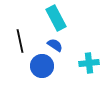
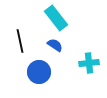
cyan rectangle: rotated 10 degrees counterclockwise
blue circle: moved 3 px left, 6 px down
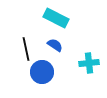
cyan rectangle: rotated 25 degrees counterclockwise
black line: moved 6 px right, 8 px down
blue circle: moved 3 px right
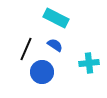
black line: rotated 35 degrees clockwise
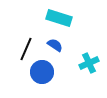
cyan rectangle: moved 3 px right; rotated 10 degrees counterclockwise
cyan cross: rotated 18 degrees counterclockwise
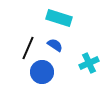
black line: moved 2 px right, 1 px up
